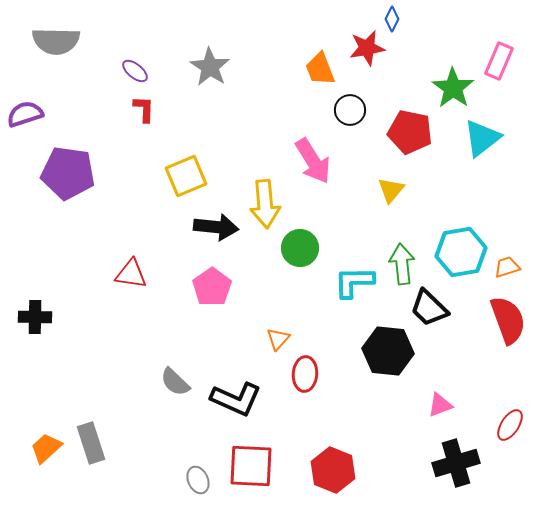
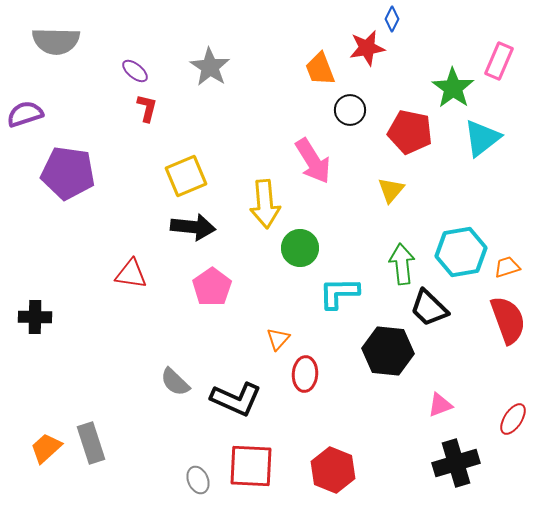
red L-shape at (144, 109): moved 3 px right, 1 px up; rotated 12 degrees clockwise
black arrow at (216, 227): moved 23 px left
cyan L-shape at (354, 282): moved 15 px left, 11 px down
red ellipse at (510, 425): moved 3 px right, 6 px up
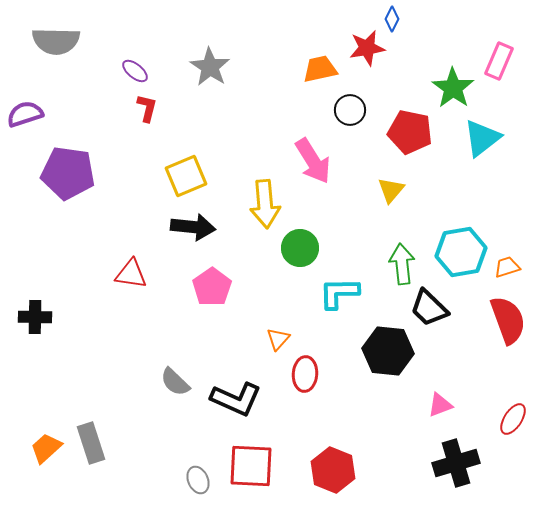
orange trapezoid at (320, 69): rotated 99 degrees clockwise
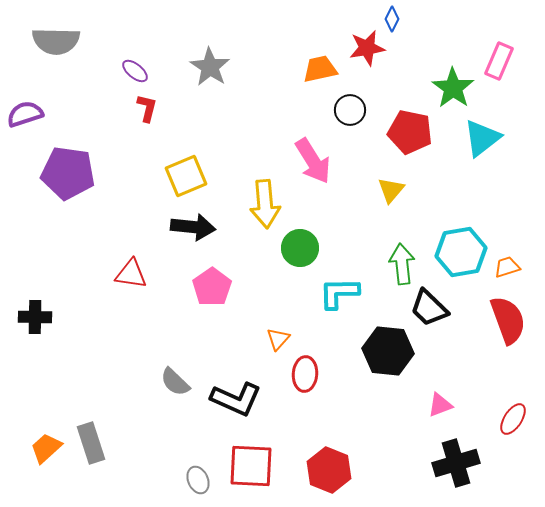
red hexagon at (333, 470): moved 4 px left
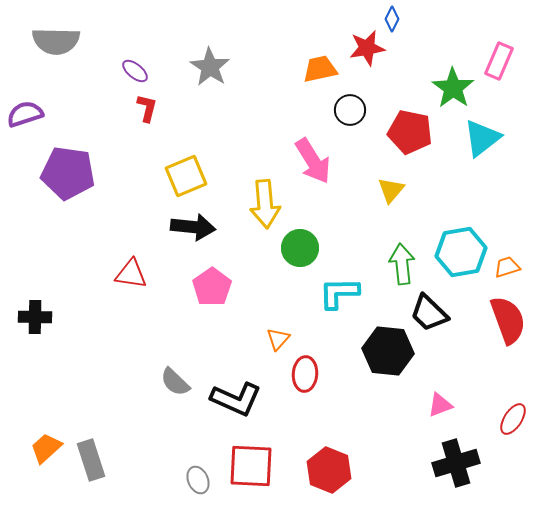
black trapezoid at (429, 308): moved 5 px down
gray rectangle at (91, 443): moved 17 px down
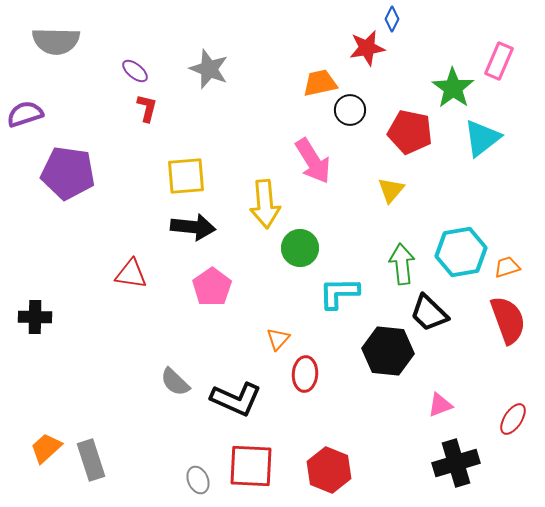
gray star at (210, 67): moved 1 px left, 2 px down; rotated 12 degrees counterclockwise
orange trapezoid at (320, 69): moved 14 px down
yellow square at (186, 176): rotated 18 degrees clockwise
